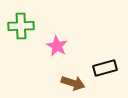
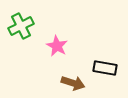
green cross: rotated 25 degrees counterclockwise
black rectangle: rotated 25 degrees clockwise
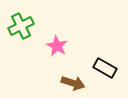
black rectangle: rotated 20 degrees clockwise
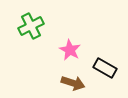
green cross: moved 10 px right
pink star: moved 13 px right, 4 px down
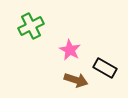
brown arrow: moved 3 px right, 3 px up
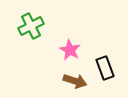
black rectangle: rotated 40 degrees clockwise
brown arrow: moved 1 px left, 1 px down
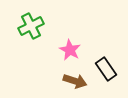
black rectangle: moved 1 px right, 1 px down; rotated 15 degrees counterclockwise
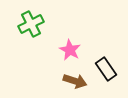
green cross: moved 2 px up
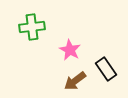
green cross: moved 1 px right, 3 px down; rotated 20 degrees clockwise
brown arrow: rotated 125 degrees clockwise
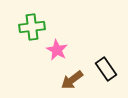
pink star: moved 13 px left
brown arrow: moved 3 px left, 1 px up
